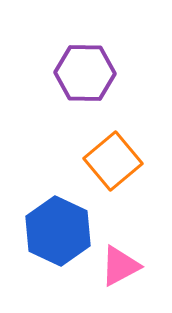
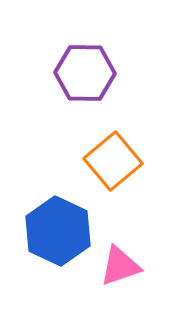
pink triangle: rotated 9 degrees clockwise
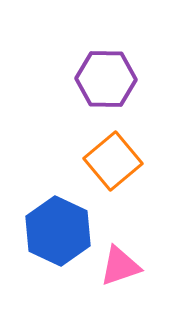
purple hexagon: moved 21 px right, 6 px down
